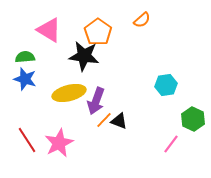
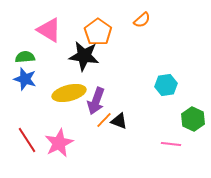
pink line: rotated 60 degrees clockwise
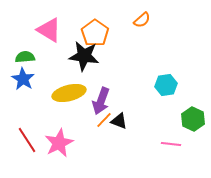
orange pentagon: moved 3 px left, 1 px down
blue star: moved 2 px left; rotated 15 degrees clockwise
purple arrow: moved 5 px right
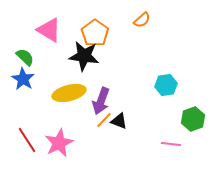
green semicircle: rotated 48 degrees clockwise
green hexagon: rotated 15 degrees clockwise
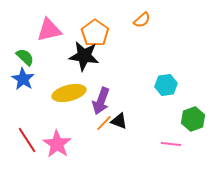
pink triangle: rotated 44 degrees counterclockwise
orange line: moved 3 px down
pink star: moved 2 px left, 1 px down; rotated 12 degrees counterclockwise
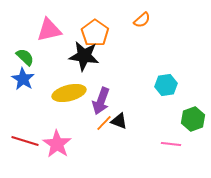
red line: moved 2 px left, 1 px down; rotated 40 degrees counterclockwise
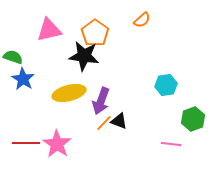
green semicircle: moved 12 px left; rotated 24 degrees counterclockwise
red line: moved 1 px right, 2 px down; rotated 16 degrees counterclockwise
